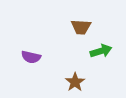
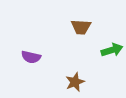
green arrow: moved 11 px right, 1 px up
brown star: rotated 12 degrees clockwise
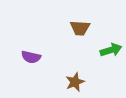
brown trapezoid: moved 1 px left, 1 px down
green arrow: moved 1 px left
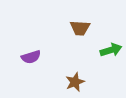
purple semicircle: rotated 30 degrees counterclockwise
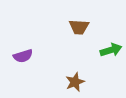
brown trapezoid: moved 1 px left, 1 px up
purple semicircle: moved 8 px left, 1 px up
